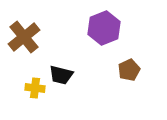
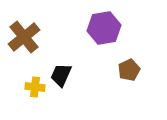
purple hexagon: rotated 12 degrees clockwise
black trapezoid: rotated 100 degrees clockwise
yellow cross: moved 1 px up
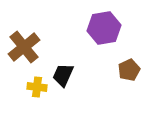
brown cross: moved 10 px down
black trapezoid: moved 2 px right
yellow cross: moved 2 px right
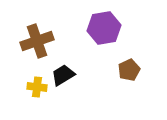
brown cross: moved 13 px right, 6 px up; rotated 20 degrees clockwise
black trapezoid: rotated 35 degrees clockwise
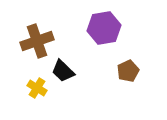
brown pentagon: moved 1 px left, 1 px down
black trapezoid: moved 4 px up; rotated 105 degrees counterclockwise
yellow cross: moved 1 px down; rotated 24 degrees clockwise
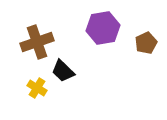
purple hexagon: moved 1 px left
brown cross: moved 1 px down
brown pentagon: moved 18 px right, 28 px up
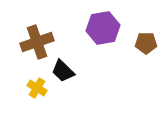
brown pentagon: rotated 25 degrees clockwise
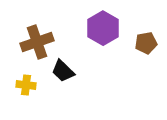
purple hexagon: rotated 20 degrees counterclockwise
brown pentagon: rotated 10 degrees counterclockwise
yellow cross: moved 11 px left, 3 px up; rotated 24 degrees counterclockwise
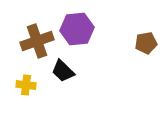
purple hexagon: moved 26 px left, 1 px down; rotated 24 degrees clockwise
brown cross: moved 1 px up
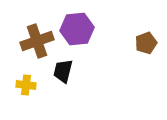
brown pentagon: rotated 10 degrees counterclockwise
black trapezoid: rotated 60 degrees clockwise
